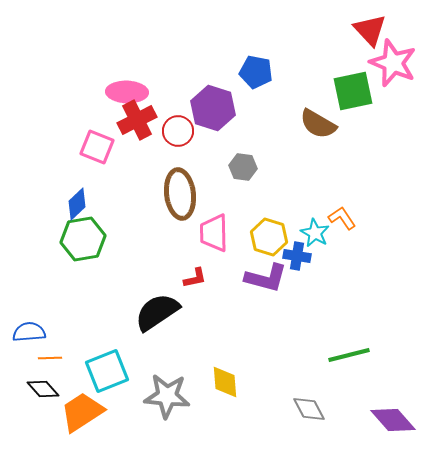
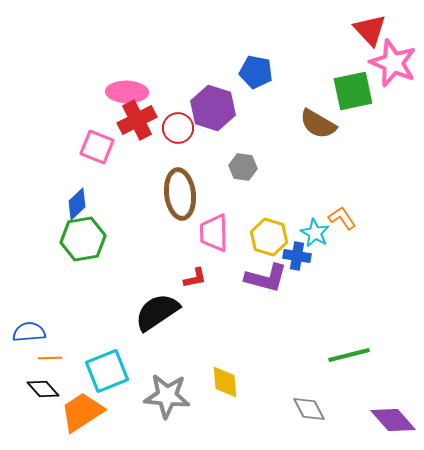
red circle: moved 3 px up
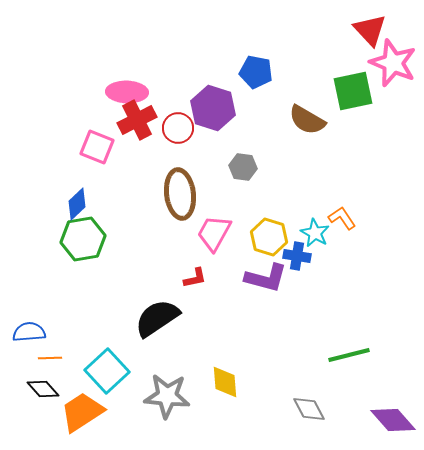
brown semicircle: moved 11 px left, 4 px up
pink trapezoid: rotated 30 degrees clockwise
black semicircle: moved 6 px down
cyan square: rotated 21 degrees counterclockwise
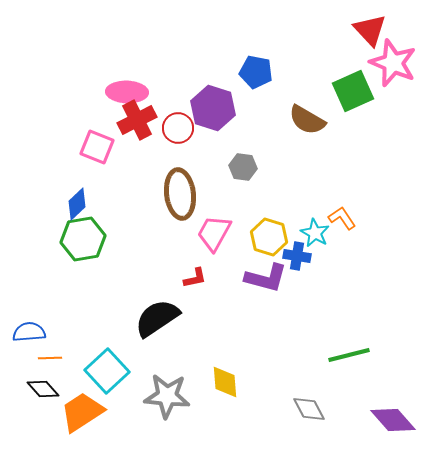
green square: rotated 12 degrees counterclockwise
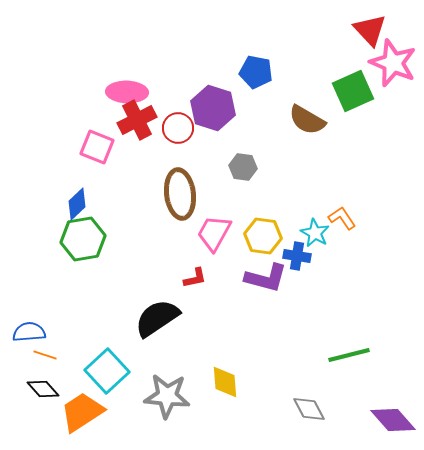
yellow hexagon: moved 6 px left, 1 px up; rotated 9 degrees counterclockwise
orange line: moved 5 px left, 3 px up; rotated 20 degrees clockwise
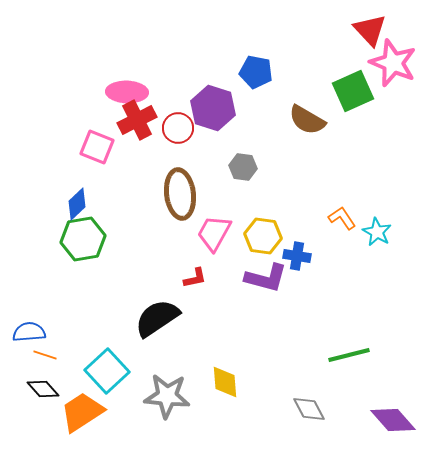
cyan star: moved 62 px right, 1 px up
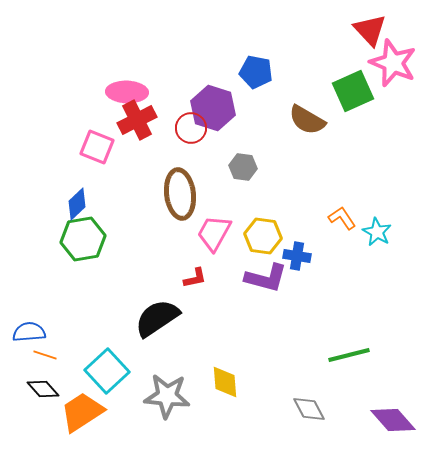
red circle: moved 13 px right
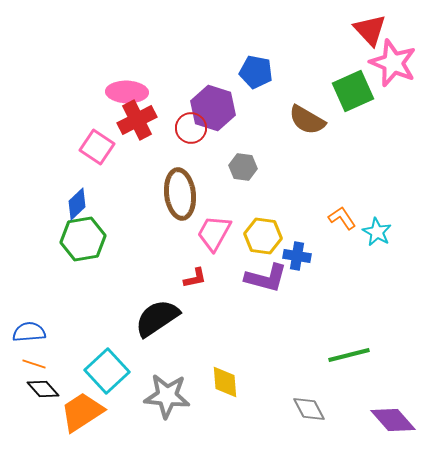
pink square: rotated 12 degrees clockwise
orange line: moved 11 px left, 9 px down
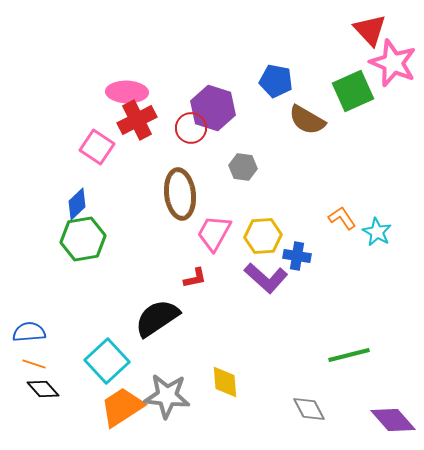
blue pentagon: moved 20 px right, 9 px down
yellow hexagon: rotated 12 degrees counterclockwise
purple L-shape: rotated 27 degrees clockwise
cyan square: moved 10 px up
orange trapezoid: moved 40 px right, 5 px up
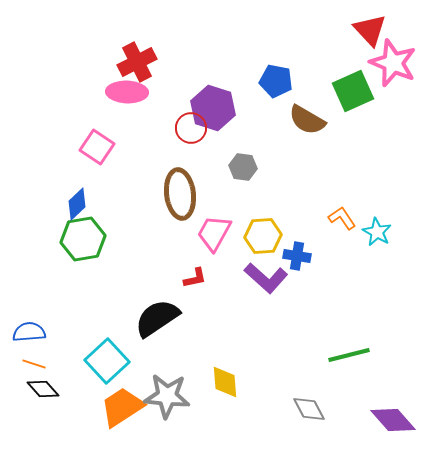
red cross: moved 58 px up
